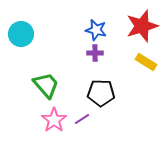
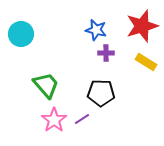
purple cross: moved 11 px right
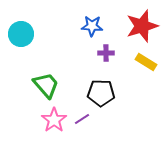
blue star: moved 4 px left, 4 px up; rotated 10 degrees counterclockwise
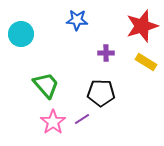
blue star: moved 15 px left, 6 px up
pink star: moved 1 px left, 2 px down
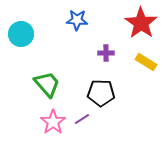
red star: moved 1 px left, 3 px up; rotated 20 degrees counterclockwise
green trapezoid: moved 1 px right, 1 px up
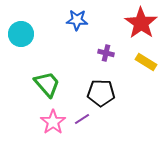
purple cross: rotated 14 degrees clockwise
